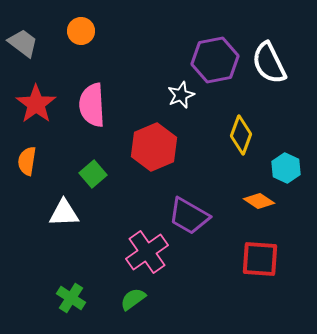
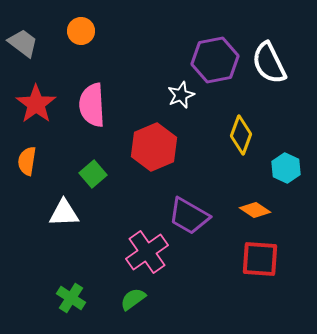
orange diamond: moved 4 px left, 9 px down
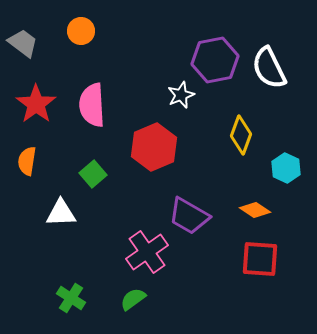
white semicircle: moved 5 px down
white triangle: moved 3 px left
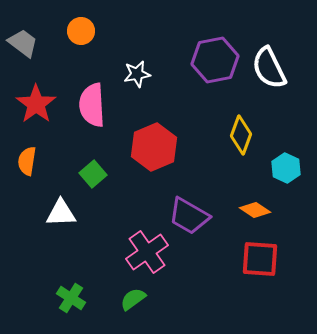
white star: moved 44 px left, 21 px up; rotated 12 degrees clockwise
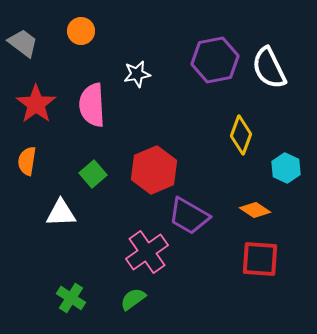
red hexagon: moved 23 px down
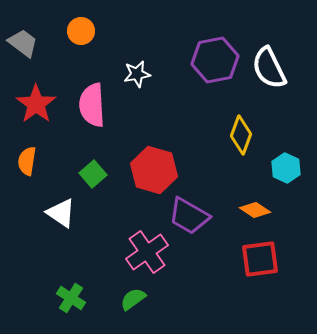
red hexagon: rotated 21 degrees counterclockwise
white triangle: rotated 36 degrees clockwise
red square: rotated 12 degrees counterclockwise
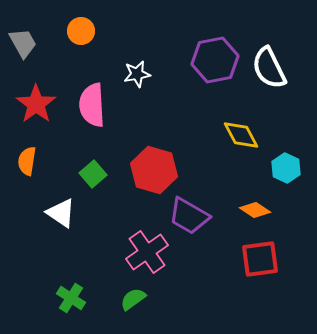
gray trapezoid: rotated 24 degrees clockwise
yellow diamond: rotated 48 degrees counterclockwise
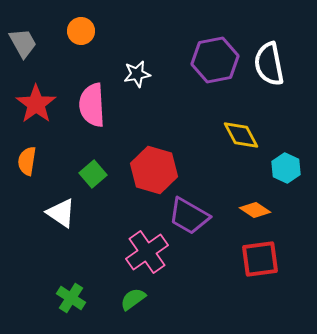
white semicircle: moved 4 px up; rotated 15 degrees clockwise
